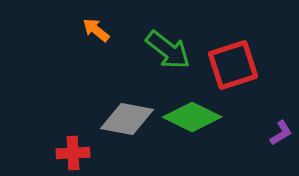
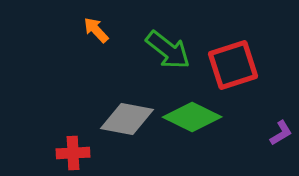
orange arrow: rotated 8 degrees clockwise
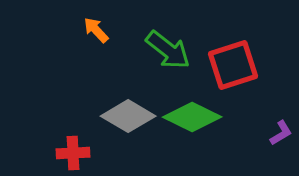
gray diamond: moved 1 px right, 3 px up; rotated 20 degrees clockwise
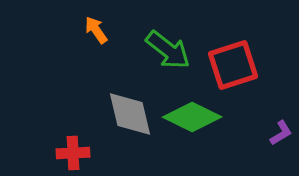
orange arrow: rotated 8 degrees clockwise
gray diamond: moved 2 px right, 2 px up; rotated 46 degrees clockwise
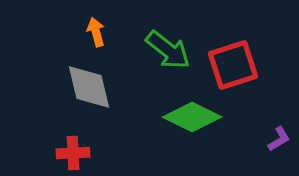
orange arrow: moved 2 px down; rotated 20 degrees clockwise
gray diamond: moved 41 px left, 27 px up
purple L-shape: moved 2 px left, 6 px down
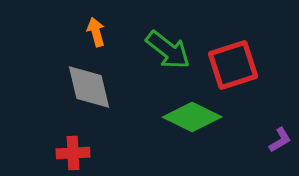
purple L-shape: moved 1 px right, 1 px down
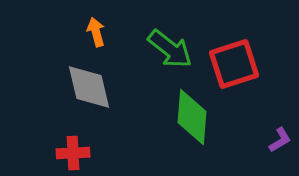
green arrow: moved 2 px right, 1 px up
red square: moved 1 px right, 1 px up
green diamond: rotated 68 degrees clockwise
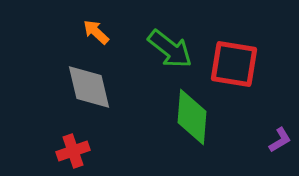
orange arrow: rotated 32 degrees counterclockwise
red square: rotated 27 degrees clockwise
red cross: moved 2 px up; rotated 16 degrees counterclockwise
